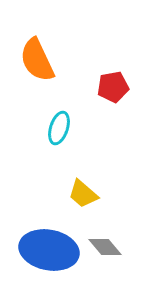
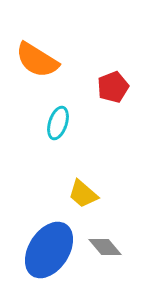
orange semicircle: rotated 33 degrees counterclockwise
red pentagon: rotated 12 degrees counterclockwise
cyan ellipse: moved 1 px left, 5 px up
blue ellipse: rotated 68 degrees counterclockwise
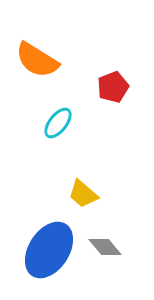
cyan ellipse: rotated 20 degrees clockwise
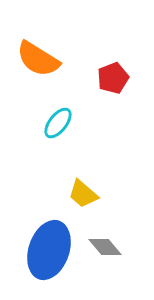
orange semicircle: moved 1 px right, 1 px up
red pentagon: moved 9 px up
blue ellipse: rotated 14 degrees counterclockwise
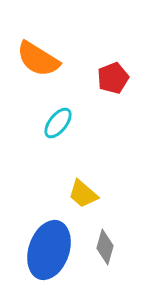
gray diamond: rotated 56 degrees clockwise
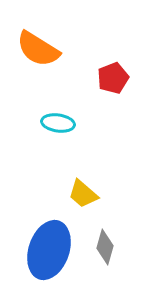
orange semicircle: moved 10 px up
cyan ellipse: rotated 60 degrees clockwise
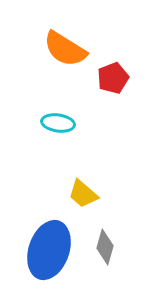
orange semicircle: moved 27 px right
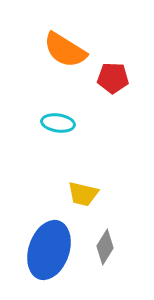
orange semicircle: moved 1 px down
red pentagon: rotated 24 degrees clockwise
yellow trapezoid: rotated 28 degrees counterclockwise
gray diamond: rotated 16 degrees clockwise
